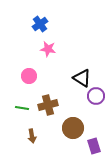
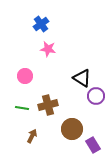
blue cross: moved 1 px right
pink circle: moved 4 px left
brown circle: moved 1 px left, 1 px down
brown arrow: rotated 144 degrees counterclockwise
purple rectangle: moved 1 px left, 1 px up; rotated 14 degrees counterclockwise
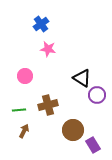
purple circle: moved 1 px right, 1 px up
green line: moved 3 px left, 2 px down; rotated 16 degrees counterclockwise
brown circle: moved 1 px right, 1 px down
brown arrow: moved 8 px left, 5 px up
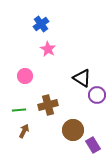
pink star: rotated 21 degrees clockwise
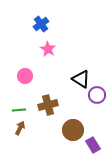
black triangle: moved 1 px left, 1 px down
brown arrow: moved 4 px left, 3 px up
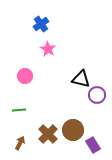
black triangle: rotated 18 degrees counterclockwise
brown cross: moved 29 px down; rotated 30 degrees counterclockwise
brown arrow: moved 15 px down
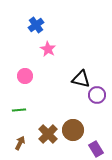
blue cross: moved 5 px left, 1 px down
purple rectangle: moved 3 px right, 4 px down
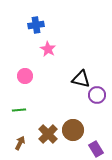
blue cross: rotated 28 degrees clockwise
